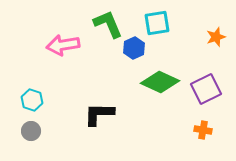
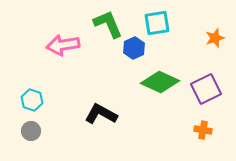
orange star: moved 1 px left, 1 px down
black L-shape: moved 2 px right; rotated 28 degrees clockwise
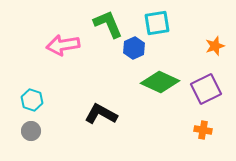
orange star: moved 8 px down
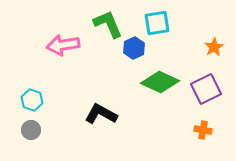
orange star: moved 1 px left, 1 px down; rotated 12 degrees counterclockwise
gray circle: moved 1 px up
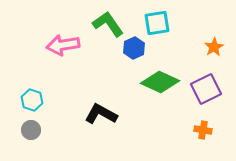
green L-shape: rotated 12 degrees counterclockwise
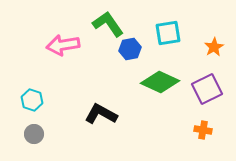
cyan square: moved 11 px right, 10 px down
blue hexagon: moved 4 px left, 1 px down; rotated 15 degrees clockwise
purple square: moved 1 px right
gray circle: moved 3 px right, 4 px down
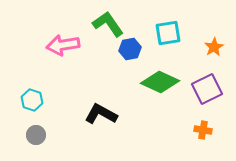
gray circle: moved 2 px right, 1 px down
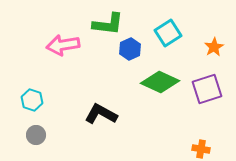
green L-shape: rotated 132 degrees clockwise
cyan square: rotated 24 degrees counterclockwise
blue hexagon: rotated 15 degrees counterclockwise
purple square: rotated 8 degrees clockwise
orange cross: moved 2 px left, 19 px down
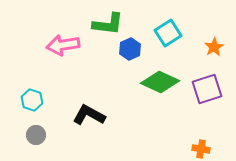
black L-shape: moved 12 px left, 1 px down
